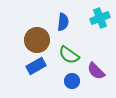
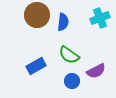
brown circle: moved 25 px up
purple semicircle: rotated 72 degrees counterclockwise
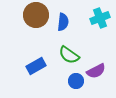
brown circle: moved 1 px left
blue circle: moved 4 px right
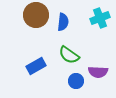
purple semicircle: moved 2 px right, 1 px down; rotated 30 degrees clockwise
